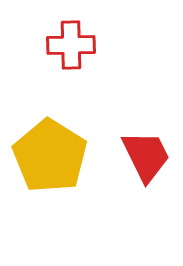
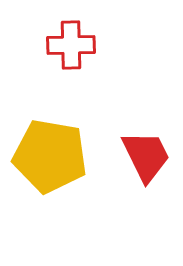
yellow pentagon: rotated 22 degrees counterclockwise
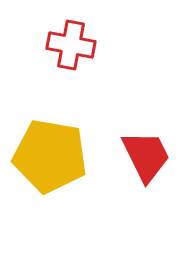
red cross: rotated 12 degrees clockwise
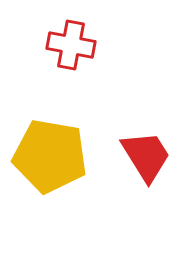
red trapezoid: rotated 6 degrees counterclockwise
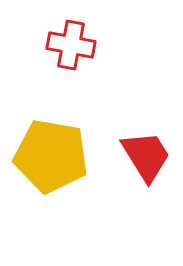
yellow pentagon: moved 1 px right
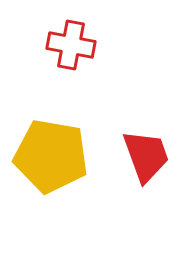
red trapezoid: rotated 12 degrees clockwise
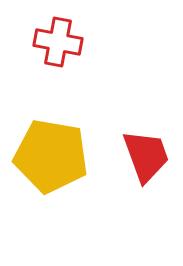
red cross: moved 13 px left, 3 px up
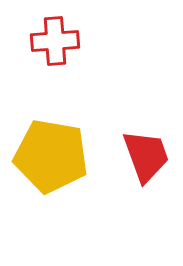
red cross: moved 3 px left, 1 px up; rotated 15 degrees counterclockwise
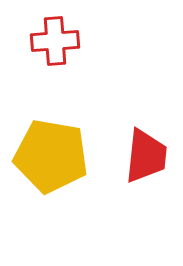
red trapezoid: rotated 26 degrees clockwise
